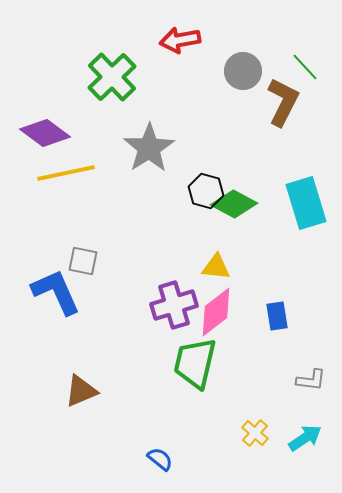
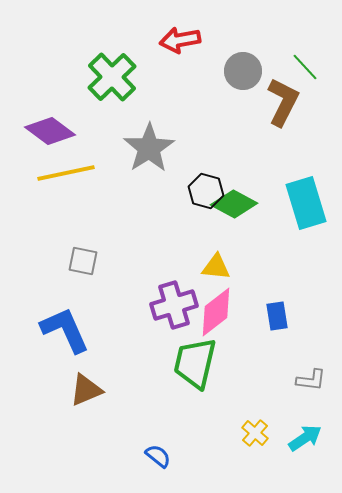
purple diamond: moved 5 px right, 2 px up
blue L-shape: moved 9 px right, 38 px down
brown triangle: moved 5 px right, 1 px up
blue semicircle: moved 2 px left, 3 px up
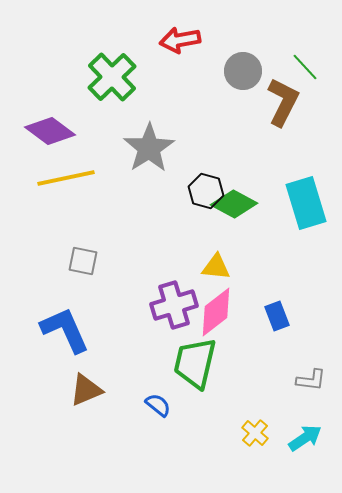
yellow line: moved 5 px down
blue rectangle: rotated 12 degrees counterclockwise
blue semicircle: moved 51 px up
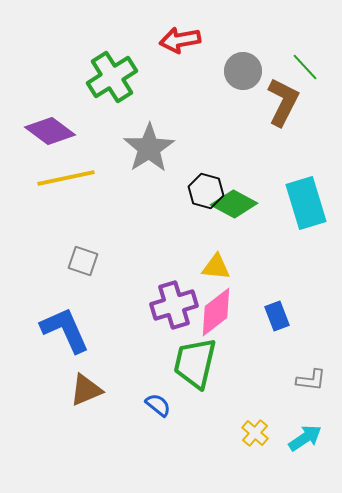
green cross: rotated 12 degrees clockwise
gray square: rotated 8 degrees clockwise
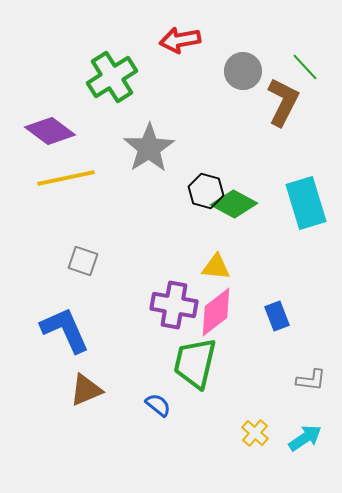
purple cross: rotated 27 degrees clockwise
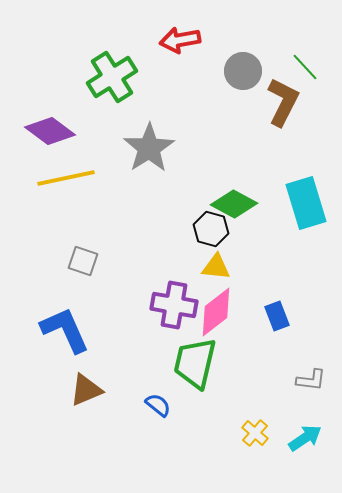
black hexagon: moved 5 px right, 38 px down
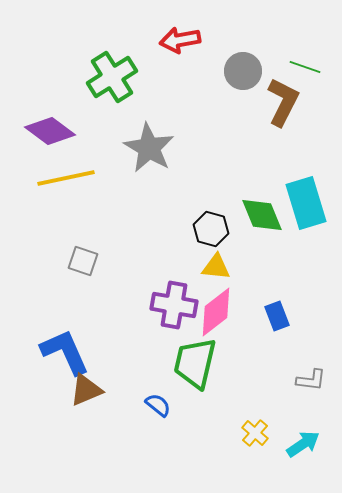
green line: rotated 28 degrees counterclockwise
gray star: rotated 9 degrees counterclockwise
green diamond: moved 28 px right, 11 px down; rotated 39 degrees clockwise
blue L-shape: moved 22 px down
cyan arrow: moved 2 px left, 6 px down
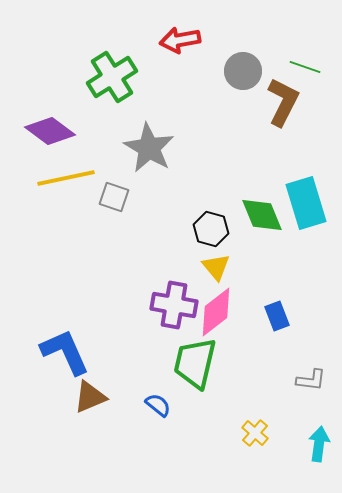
gray square: moved 31 px right, 64 px up
yellow triangle: rotated 44 degrees clockwise
brown triangle: moved 4 px right, 7 px down
cyan arrow: moved 16 px right; rotated 48 degrees counterclockwise
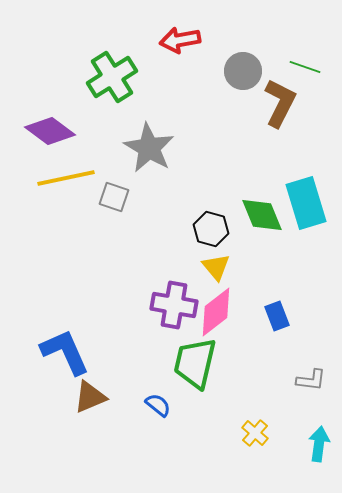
brown L-shape: moved 3 px left, 1 px down
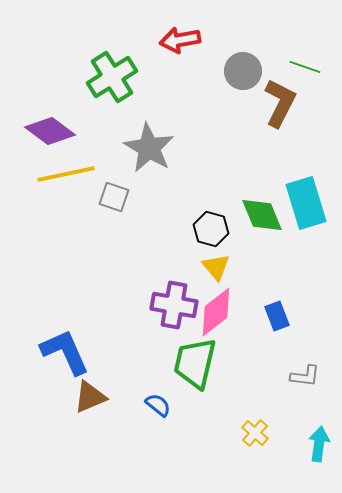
yellow line: moved 4 px up
gray L-shape: moved 6 px left, 4 px up
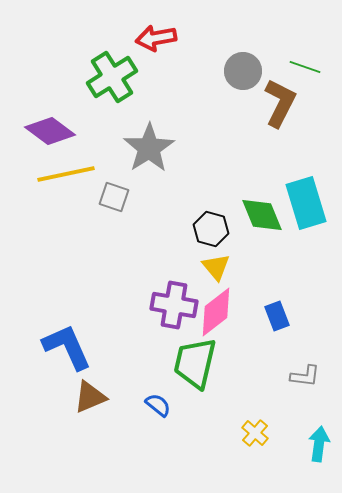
red arrow: moved 24 px left, 2 px up
gray star: rotated 9 degrees clockwise
blue L-shape: moved 2 px right, 5 px up
